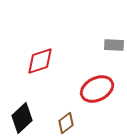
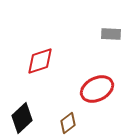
gray rectangle: moved 3 px left, 11 px up
brown diamond: moved 2 px right
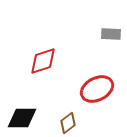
red diamond: moved 3 px right
black diamond: rotated 44 degrees clockwise
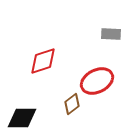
red ellipse: moved 8 px up
brown diamond: moved 4 px right, 19 px up
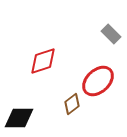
gray rectangle: rotated 42 degrees clockwise
red ellipse: moved 1 px right; rotated 16 degrees counterclockwise
black diamond: moved 3 px left
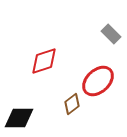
red diamond: moved 1 px right
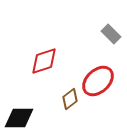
brown diamond: moved 2 px left, 5 px up
